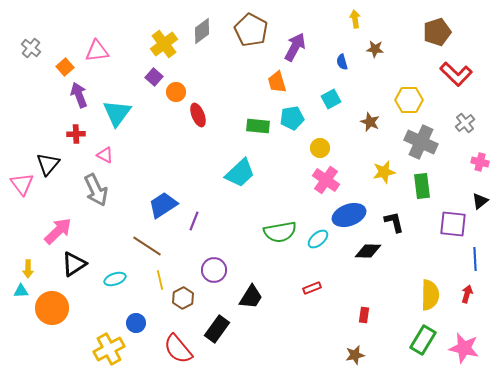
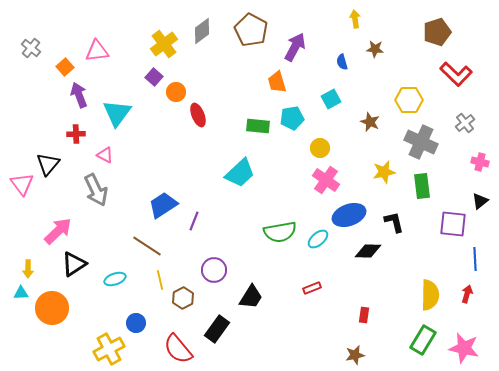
cyan triangle at (21, 291): moved 2 px down
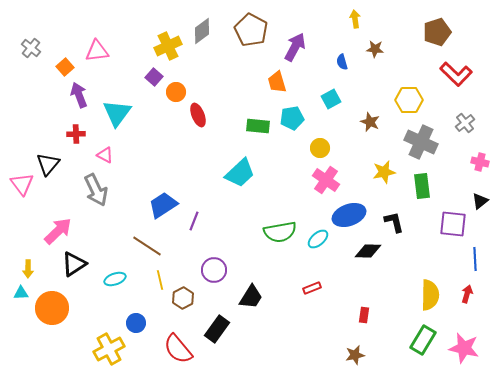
yellow cross at (164, 44): moved 4 px right, 2 px down; rotated 12 degrees clockwise
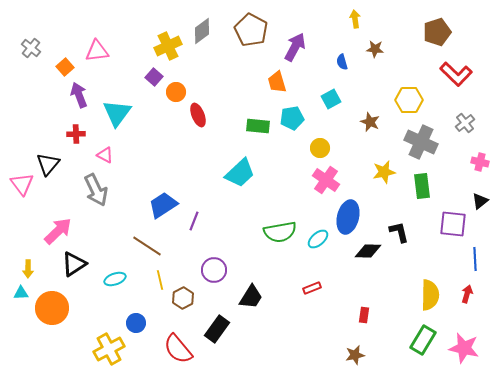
blue ellipse at (349, 215): moved 1 px left, 2 px down; rotated 56 degrees counterclockwise
black L-shape at (394, 222): moved 5 px right, 10 px down
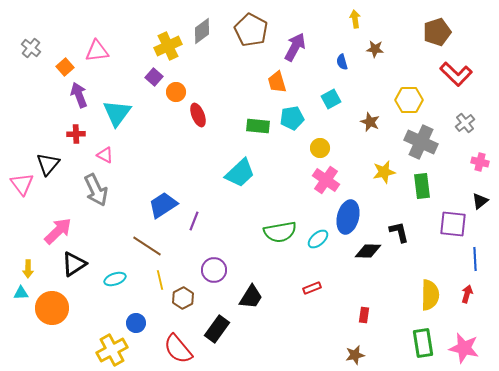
green rectangle at (423, 340): moved 3 px down; rotated 40 degrees counterclockwise
yellow cross at (109, 349): moved 3 px right, 1 px down
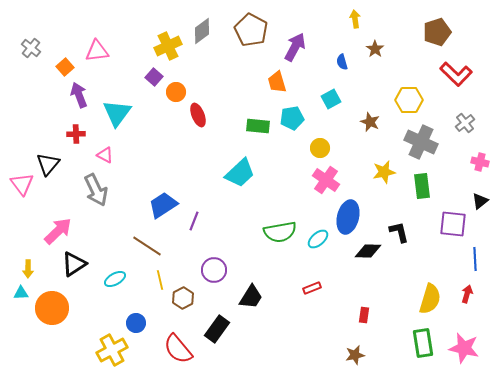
brown star at (375, 49): rotated 30 degrees clockwise
cyan ellipse at (115, 279): rotated 10 degrees counterclockwise
yellow semicircle at (430, 295): moved 4 px down; rotated 16 degrees clockwise
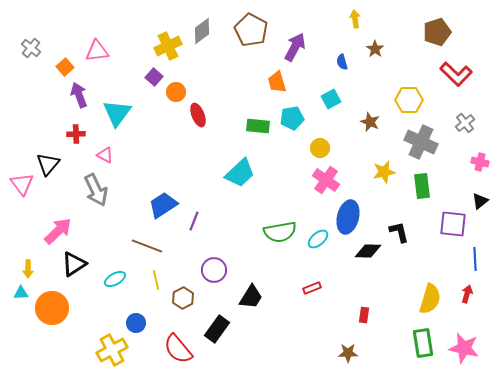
brown line at (147, 246): rotated 12 degrees counterclockwise
yellow line at (160, 280): moved 4 px left
brown star at (355, 355): moved 7 px left, 2 px up; rotated 12 degrees clockwise
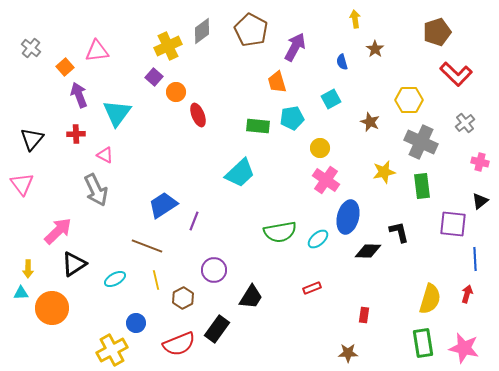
black triangle at (48, 164): moved 16 px left, 25 px up
red semicircle at (178, 349): moved 1 px right, 5 px up; rotated 72 degrees counterclockwise
